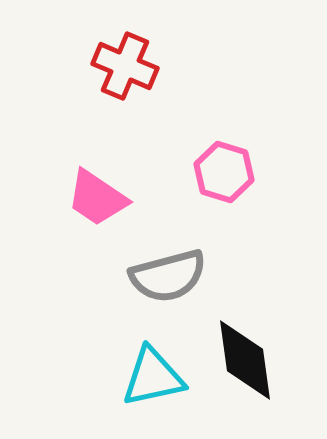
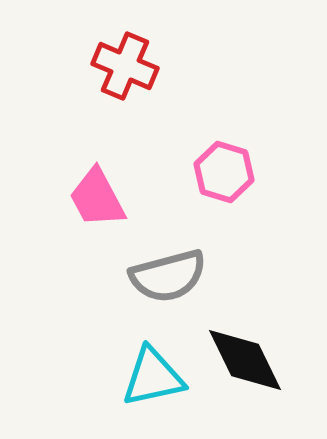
pink trapezoid: rotated 28 degrees clockwise
black diamond: rotated 18 degrees counterclockwise
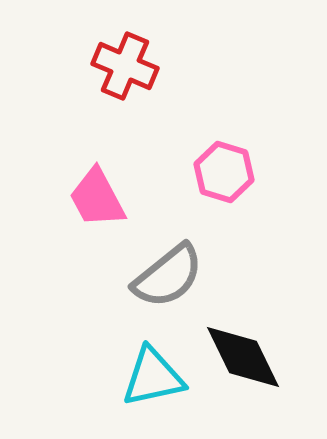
gray semicircle: rotated 24 degrees counterclockwise
black diamond: moved 2 px left, 3 px up
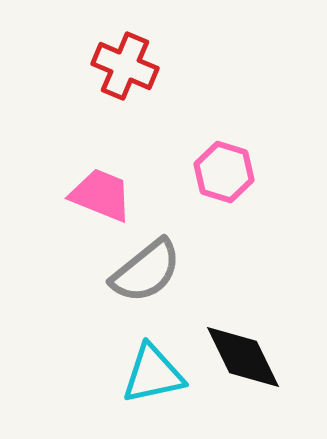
pink trapezoid: moved 4 px right, 3 px up; rotated 140 degrees clockwise
gray semicircle: moved 22 px left, 5 px up
cyan triangle: moved 3 px up
